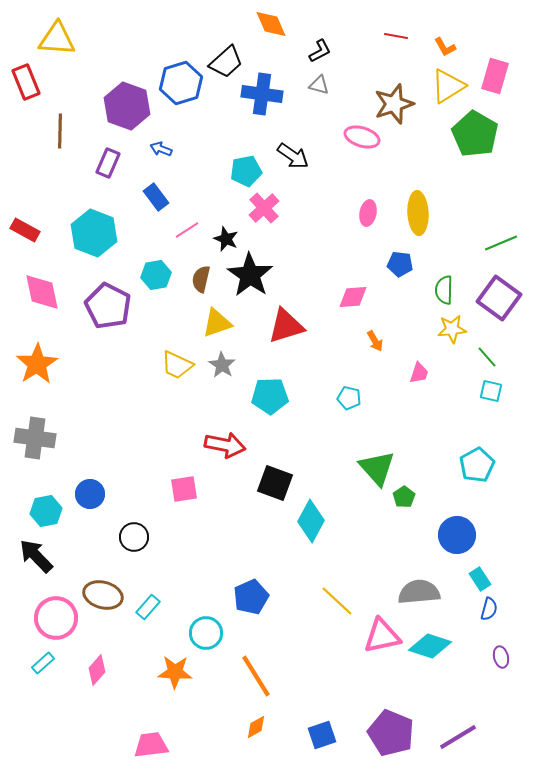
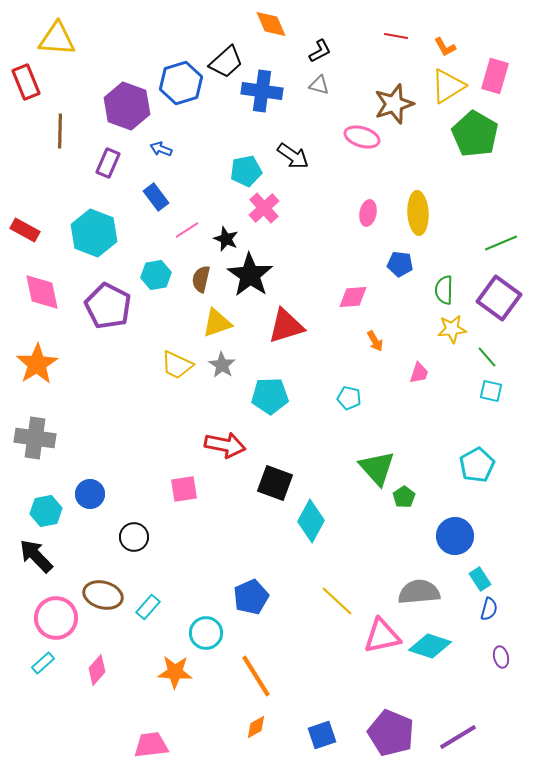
blue cross at (262, 94): moved 3 px up
blue circle at (457, 535): moved 2 px left, 1 px down
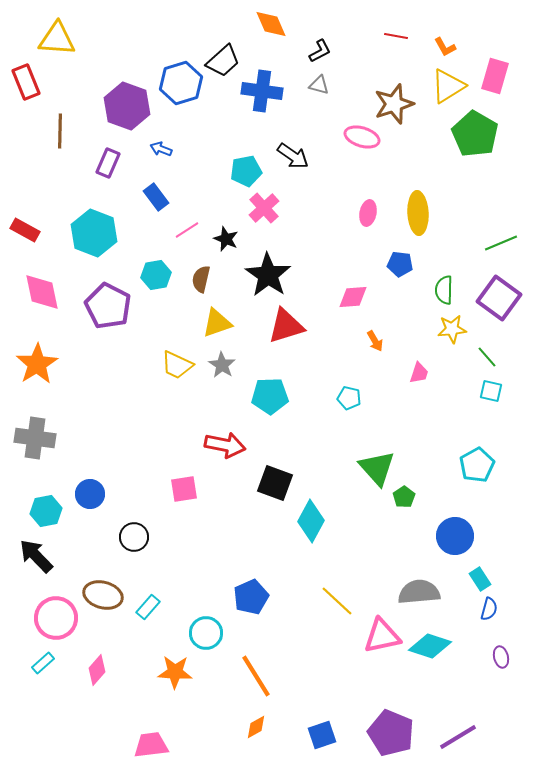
black trapezoid at (226, 62): moved 3 px left, 1 px up
black star at (250, 275): moved 18 px right
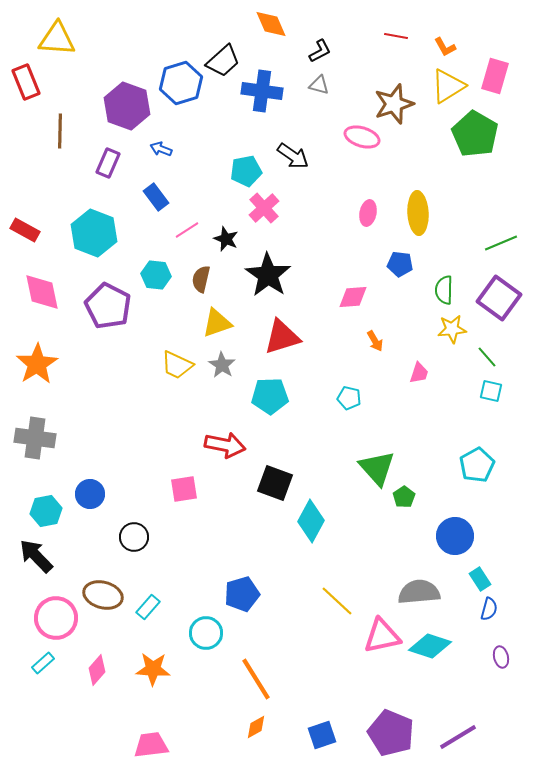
cyan hexagon at (156, 275): rotated 16 degrees clockwise
red triangle at (286, 326): moved 4 px left, 11 px down
blue pentagon at (251, 597): moved 9 px left, 3 px up; rotated 8 degrees clockwise
orange star at (175, 672): moved 22 px left, 3 px up
orange line at (256, 676): moved 3 px down
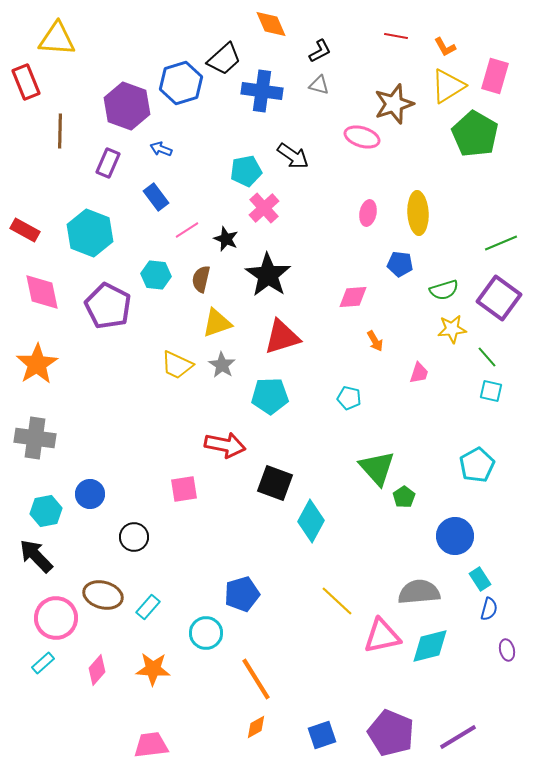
black trapezoid at (223, 61): moved 1 px right, 2 px up
cyan hexagon at (94, 233): moved 4 px left
green semicircle at (444, 290): rotated 108 degrees counterclockwise
cyan diamond at (430, 646): rotated 33 degrees counterclockwise
purple ellipse at (501, 657): moved 6 px right, 7 px up
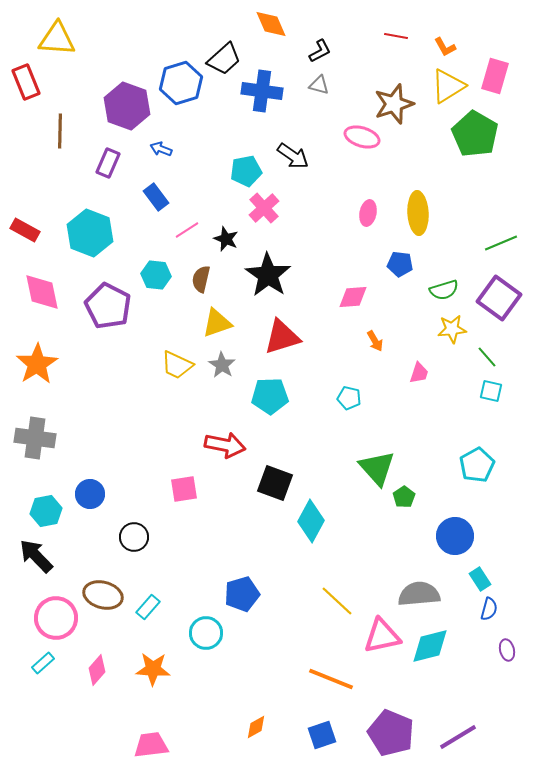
gray semicircle at (419, 592): moved 2 px down
orange line at (256, 679): moved 75 px right; rotated 36 degrees counterclockwise
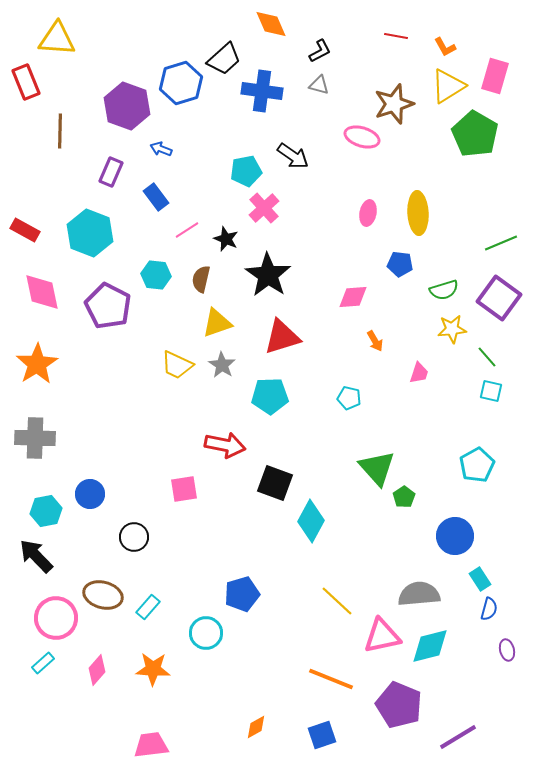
purple rectangle at (108, 163): moved 3 px right, 9 px down
gray cross at (35, 438): rotated 6 degrees counterclockwise
purple pentagon at (391, 733): moved 8 px right, 28 px up
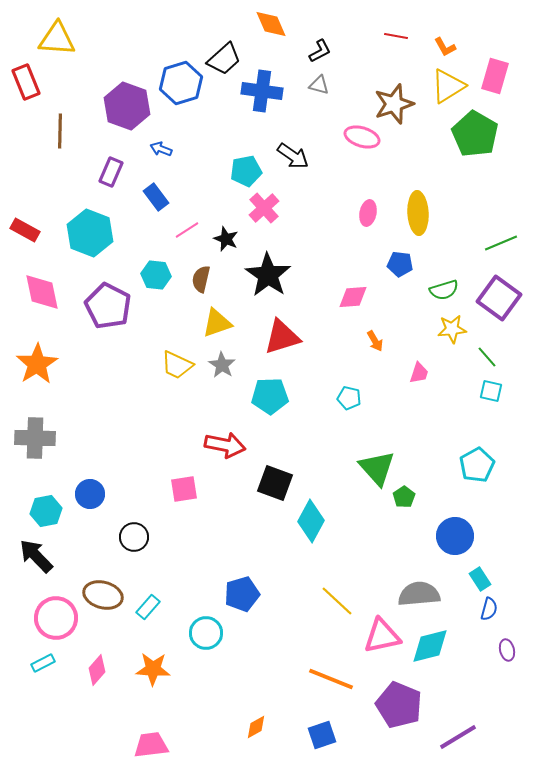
cyan rectangle at (43, 663): rotated 15 degrees clockwise
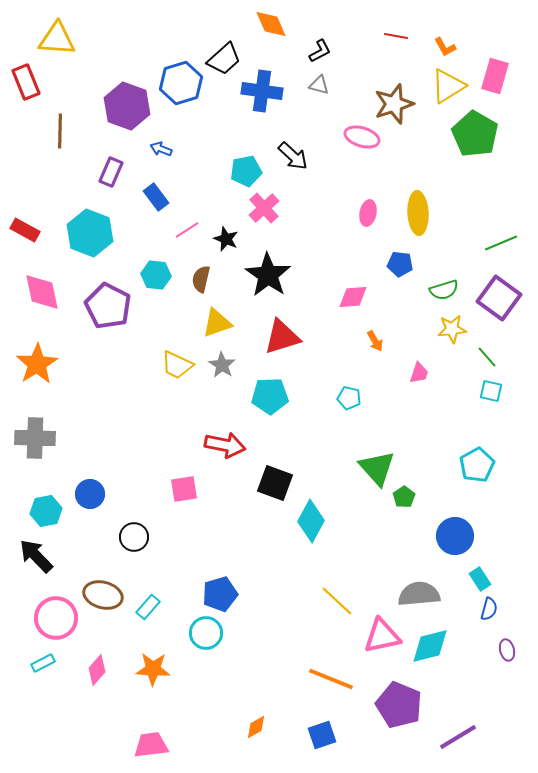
black arrow at (293, 156): rotated 8 degrees clockwise
blue pentagon at (242, 594): moved 22 px left
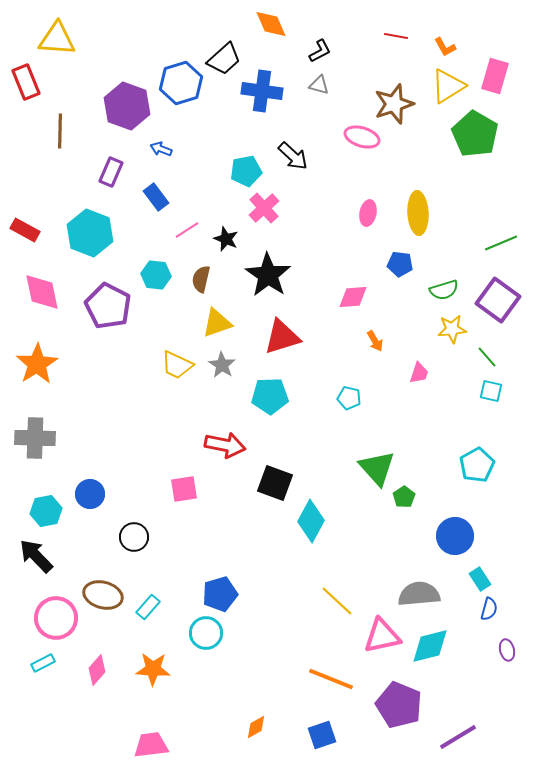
purple square at (499, 298): moved 1 px left, 2 px down
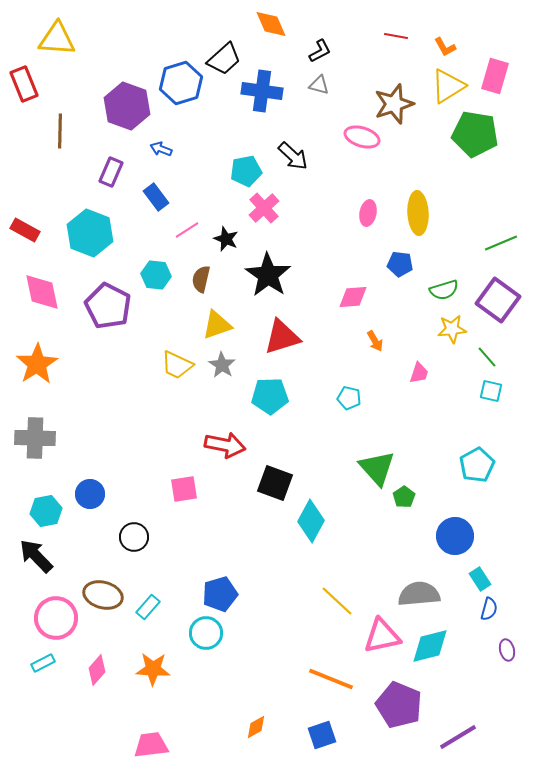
red rectangle at (26, 82): moved 2 px left, 2 px down
green pentagon at (475, 134): rotated 21 degrees counterclockwise
yellow triangle at (217, 323): moved 2 px down
